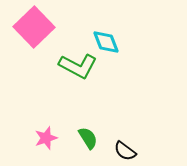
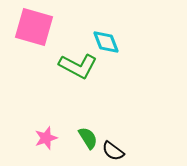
pink square: rotated 30 degrees counterclockwise
black semicircle: moved 12 px left
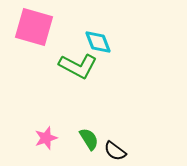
cyan diamond: moved 8 px left
green semicircle: moved 1 px right, 1 px down
black semicircle: moved 2 px right
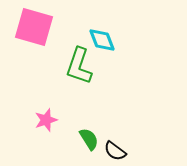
cyan diamond: moved 4 px right, 2 px up
green L-shape: moved 1 px right; rotated 81 degrees clockwise
pink star: moved 18 px up
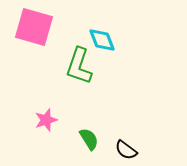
black semicircle: moved 11 px right, 1 px up
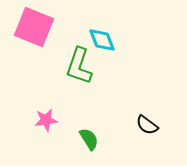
pink square: rotated 6 degrees clockwise
pink star: rotated 10 degrees clockwise
black semicircle: moved 21 px right, 25 px up
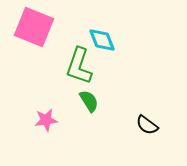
green semicircle: moved 38 px up
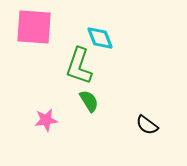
pink square: rotated 18 degrees counterclockwise
cyan diamond: moved 2 px left, 2 px up
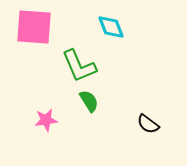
cyan diamond: moved 11 px right, 11 px up
green L-shape: rotated 42 degrees counterclockwise
black semicircle: moved 1 px right, 1 px up
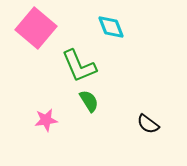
pink square: moved 2 px right, 1 px down; rotated 36 degrees clockwise
